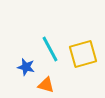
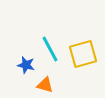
blue star: moved 2 px up
orange triangle: moved 1 px left
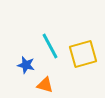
cyan line: moved 3 px up
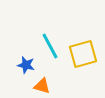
orange triangle: moved 3 px left, 1 px down
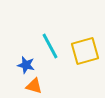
yellow square: moved 2 px right, 3 px up
orange triangle: moved 8 px left
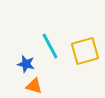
blue star: moved 1 px up
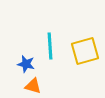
cyan line: rotated 24 degrees clockwise
orange triangle: moved 1 px left
